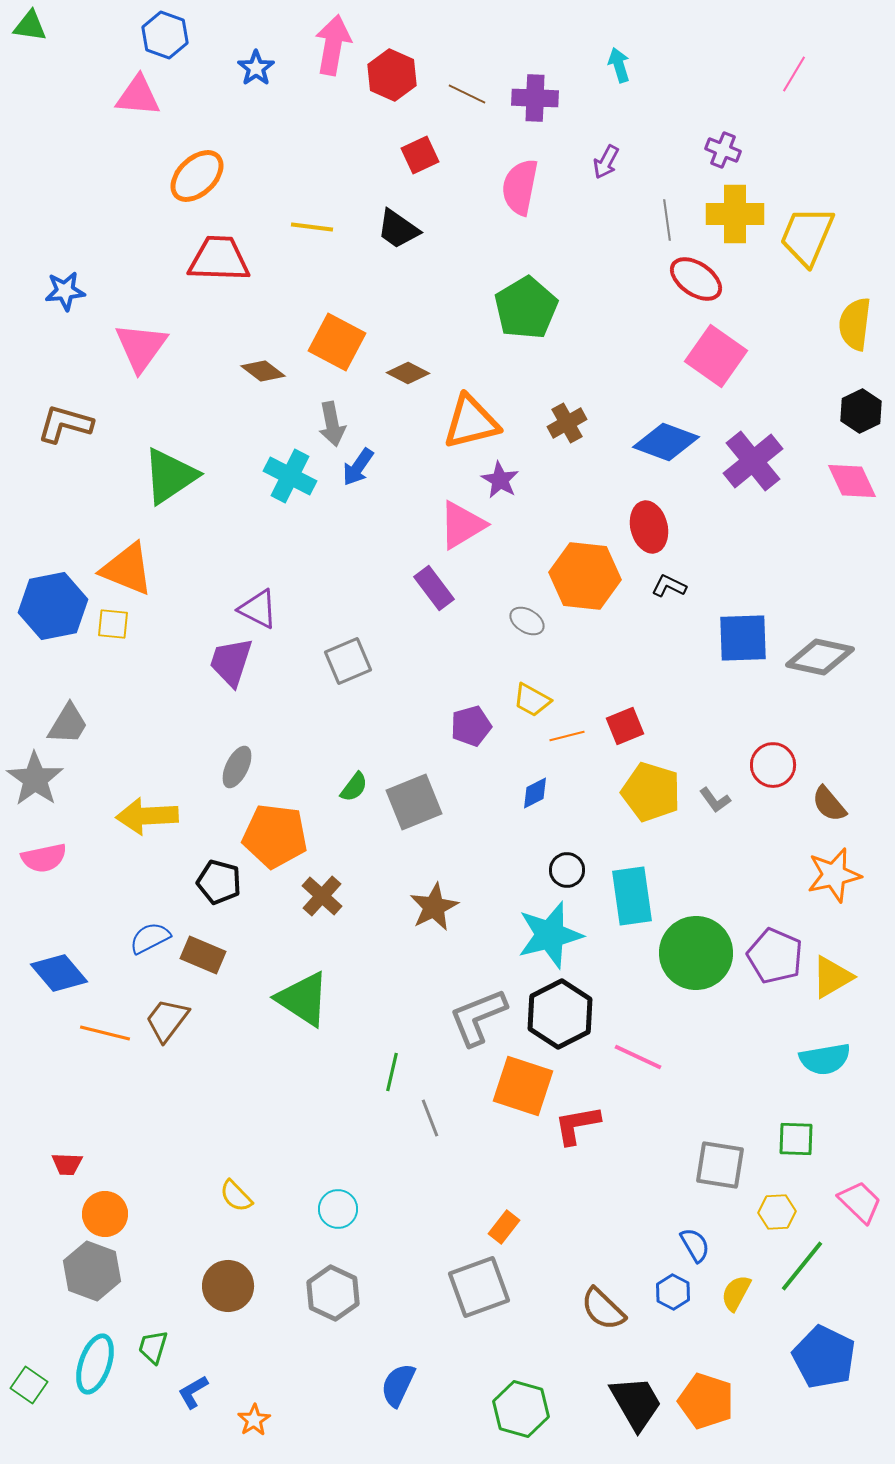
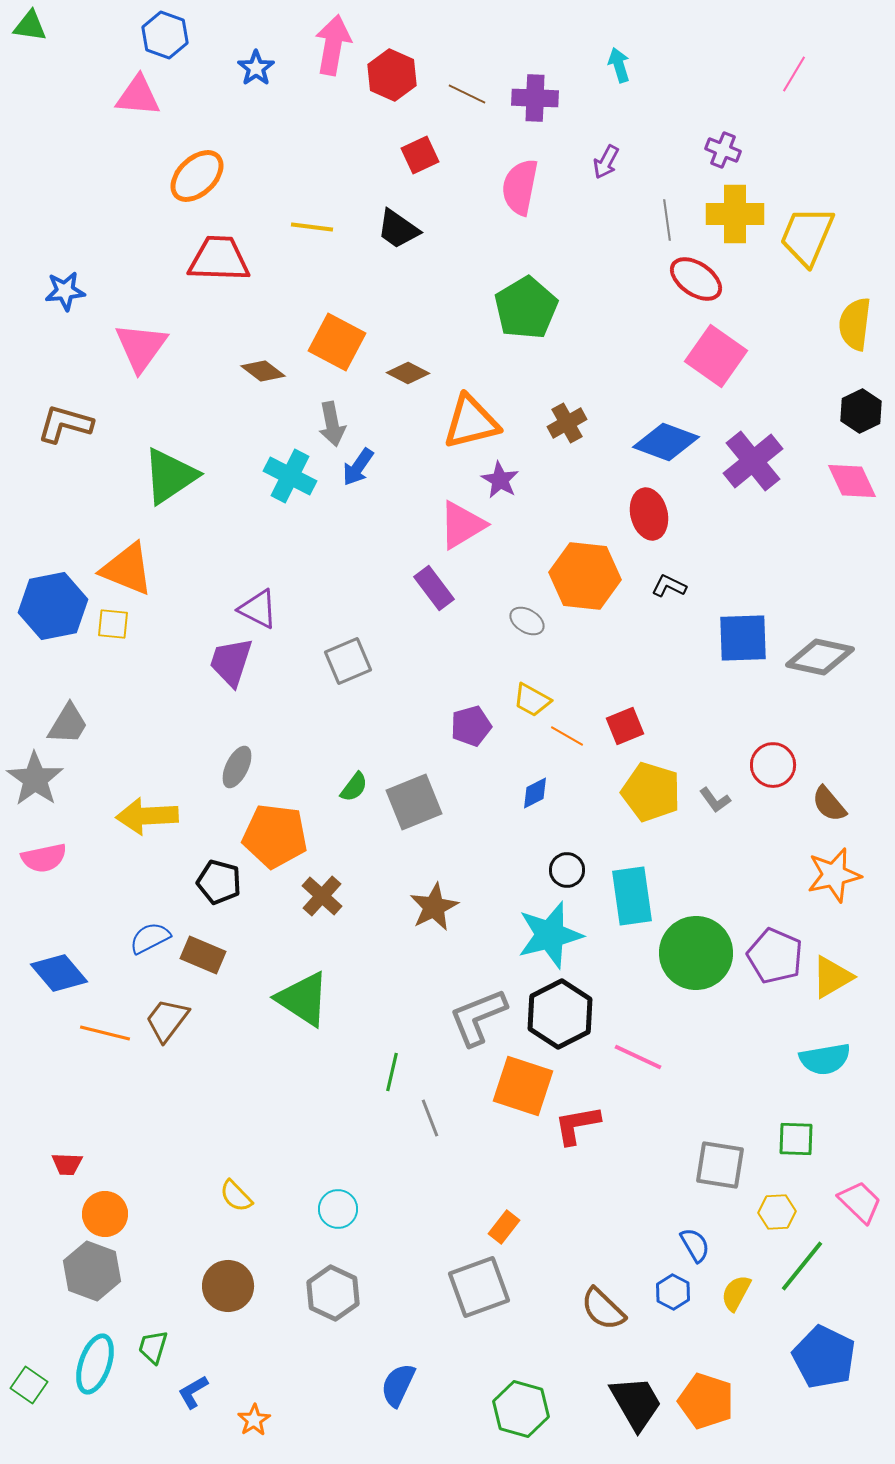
red ellipse at (649, 527): moved 13 px up
orange line at (567, 736): rotated 44 degrees clockwise
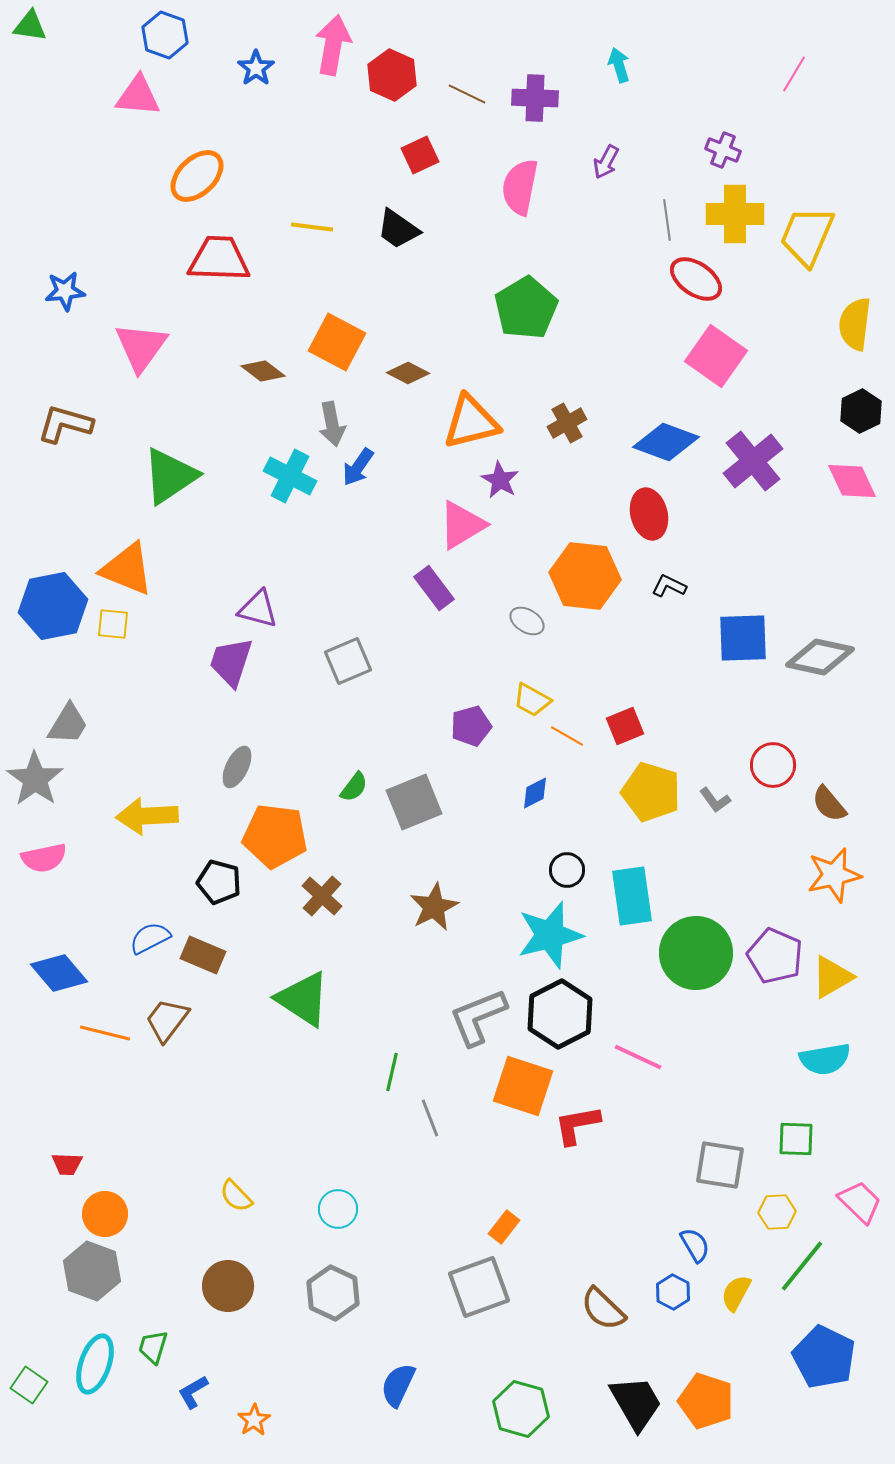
purple triangle at (258, 609): rotated 12 degrees counterclockwise
